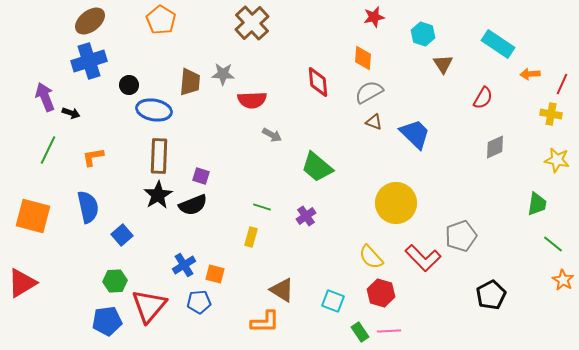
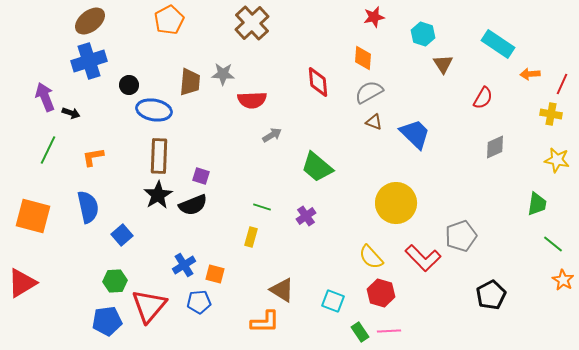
orange pentagon at (161, 20): moved 8 px right; rotated 12 degrees clockwise
gray arrow at (272, 135): rotated 60 degrees counterclockwise
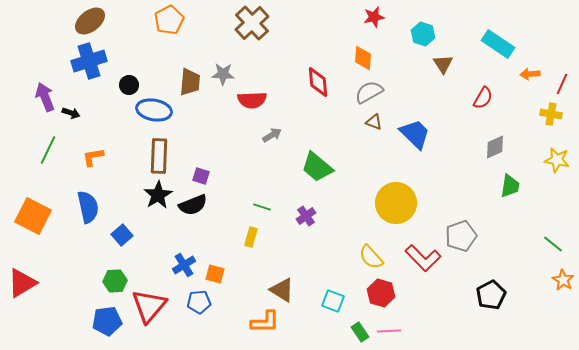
green trapezoid at (537, 204): moved 27 px left, 18 px up
orange square at (33, 216): rotated 12 degrees clockwise
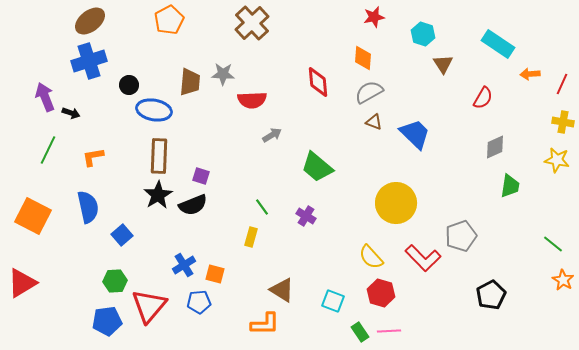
yellow cross at (551, 114): moved 12 px right, 8 px down
green line at (262, 207): rotated 36 degrees clockwise
purple cross at (306, 216): rotated 24 degrees counterclockwise
orange L-shape at (265, 322): moved 2 px down
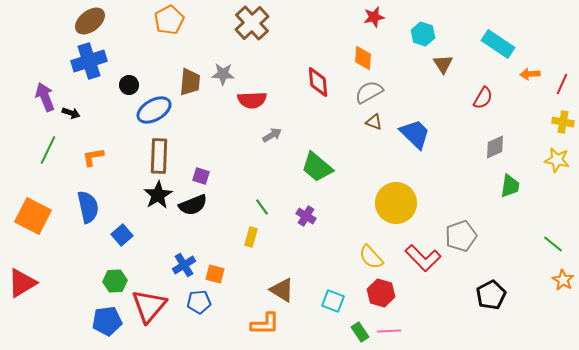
blue ellipse at (154, 110): rotated 40 degrees counterclockwise
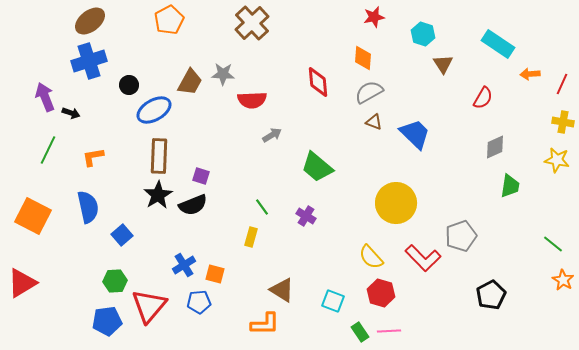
brown trapezoid at (190, 82): rotated 24 degrees clockwise
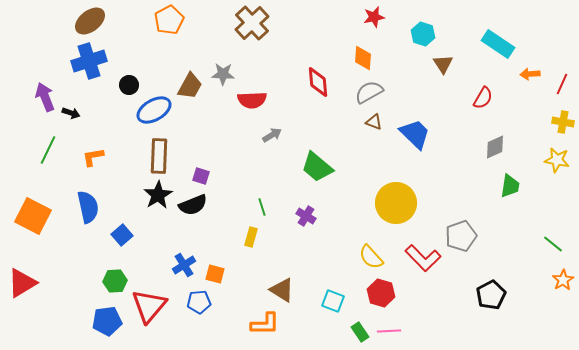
brown trapezoid at (190, 82): moved 4 px down
green line at (262, 207): rotated 18 degrees clockwise
orange star at (563, 280): rotated 10 degrees clockwise
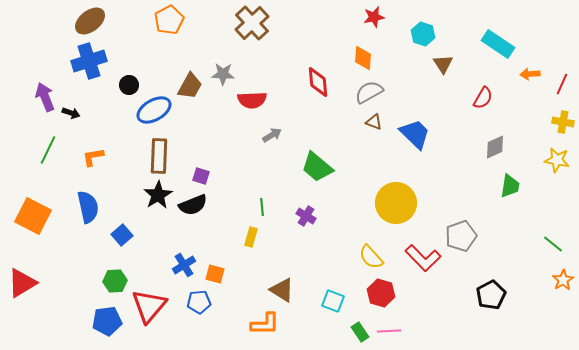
green line at (262, 207): rotated 12 degrees clockwise
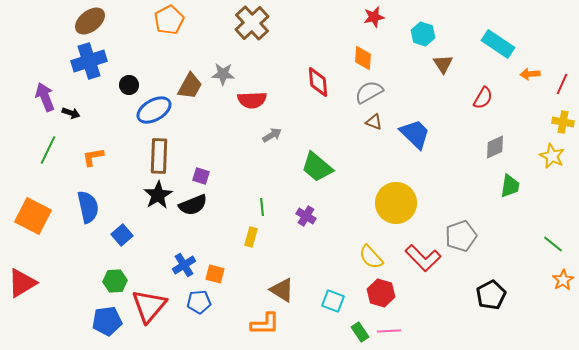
yellow star at (557, 160): moved 5 px left, 4 px up; rotated 15 degrees clockwise
